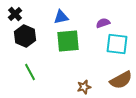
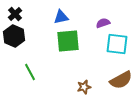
black hexagon: moved 11 px left
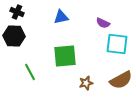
black cross: moved 2 px right, 2 px up; rotated 24 degrees counterclockwise
purple semicircle: rotated 136 degrees counterclockwise
black hexagon: rotated 20 degrees counterclockwise
green square: moved 3 px left, 15 px down
brown star: moved 2 px right, 4 px up
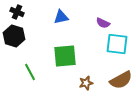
black hexagon: rotated 15 degrees clockwise
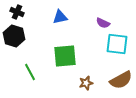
blue triangle: moved 1 px left
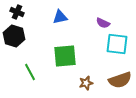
brown semicircle: moved 1 px left; rotated 10 degrees clockwise
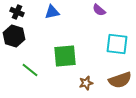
blue triangle: moved 8 px left, 5 px up
purple semicircle: moved 4 px left, 13 px up; rotated 16 degrees clockwise
green line: moved 2 px up; rotated 24 degrees counterclockwise
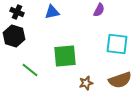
purple semicircle: rotated 104 degrees counterclockwise
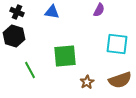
blue triangle: rotated 21 degrees clockwise
green line: rotated 24 degrees clockwise
brown star: moved 1 px right, 1 px up; rotated 16 degrees counterclockwise
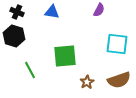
brown semicircle: moved 1 px left
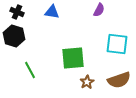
green square: moved 8 px right, 2 px down
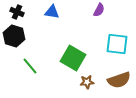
green square: rotated 35 degrees clockwise
green line: moved 4 px up; rotated 12 degrees counterclockwise
brown star: rotated 24 degrees clockwise
